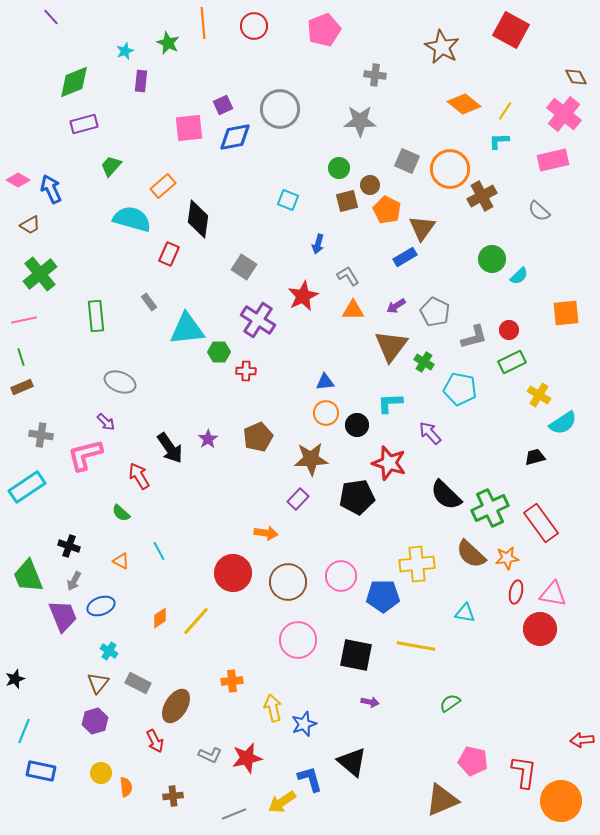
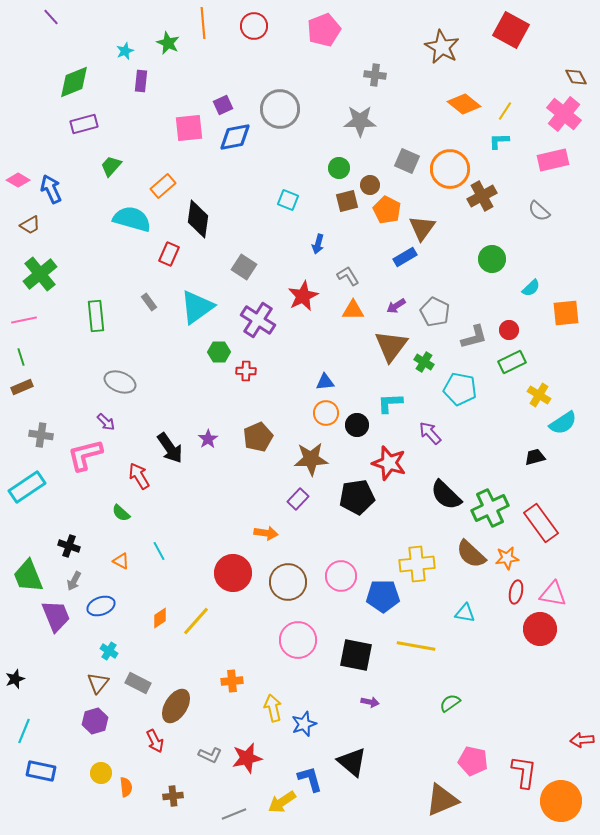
cyan semicircle at (519, 276): moved 12 px right, 12 px down
cyan triangle at (187, 329): moved 10 px right, 22 px up; rotated 30 degrees counterclockwise
purple trapezoid at (63, 616): moved 7 px left
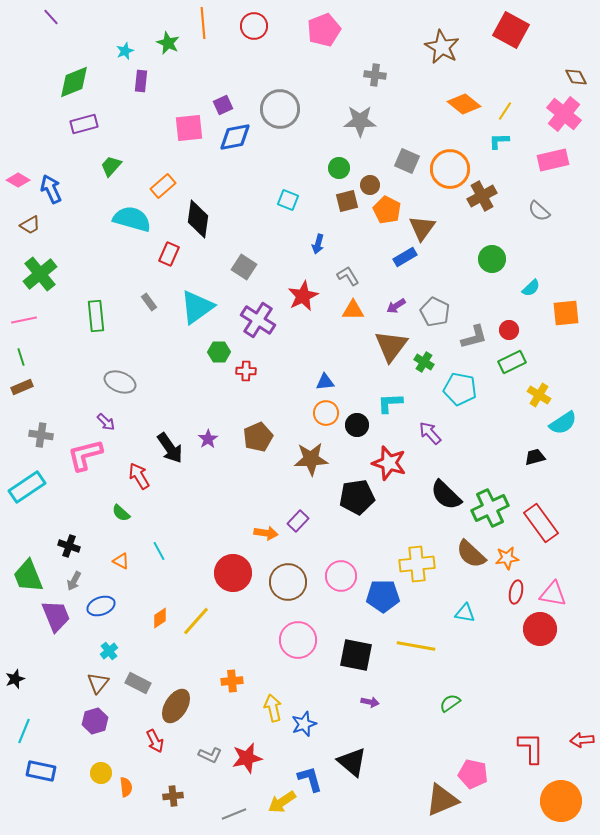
purple rectangle at (298, 499): moved 22 px down
cyan cross at (109, 651): rotated 18 degrees clockwise
pink pentagon at (473, 761): moved 13 px down
red L-shape at (524, 772): moved 7 px right, 24 px up; rotated 8 degrees counterclockwise
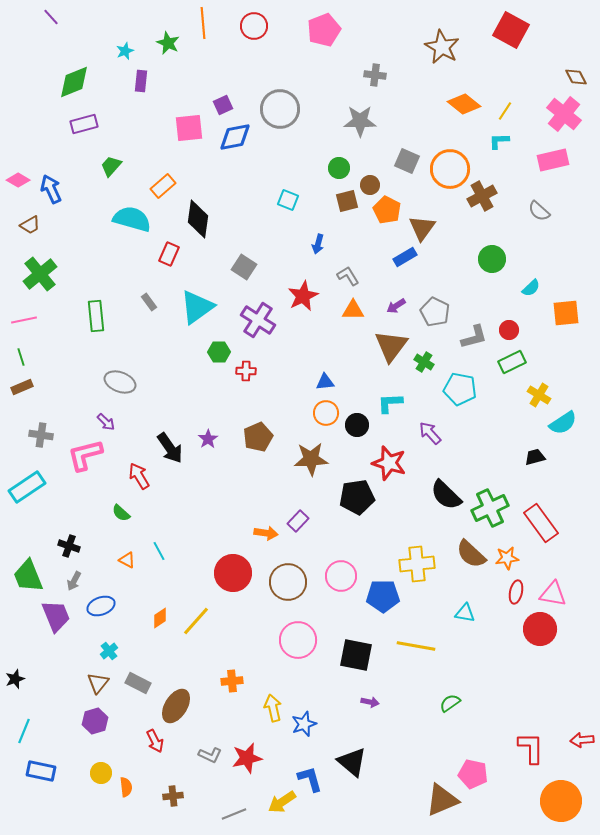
orange triangle at (121, 561): moved 6 px right, 1 px up
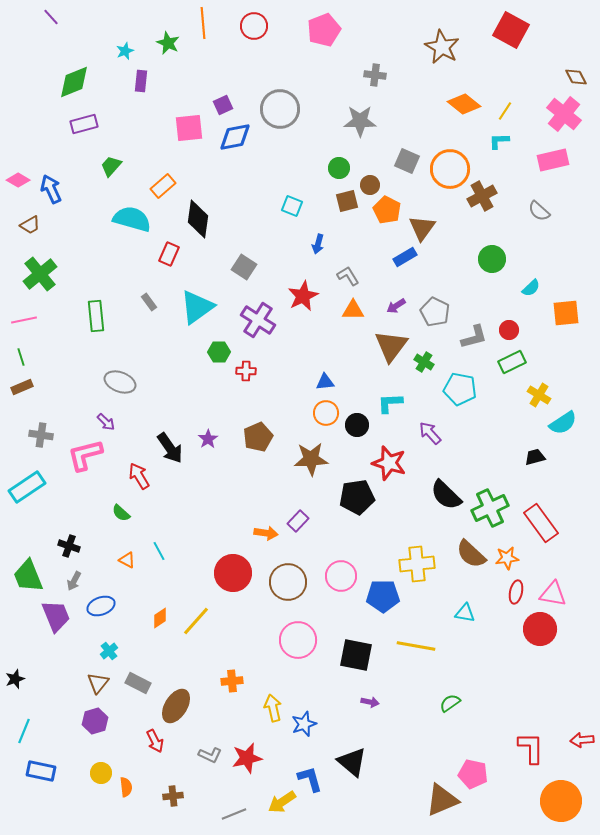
cyan square at (288, 200): moved 4 px right, 6 px down
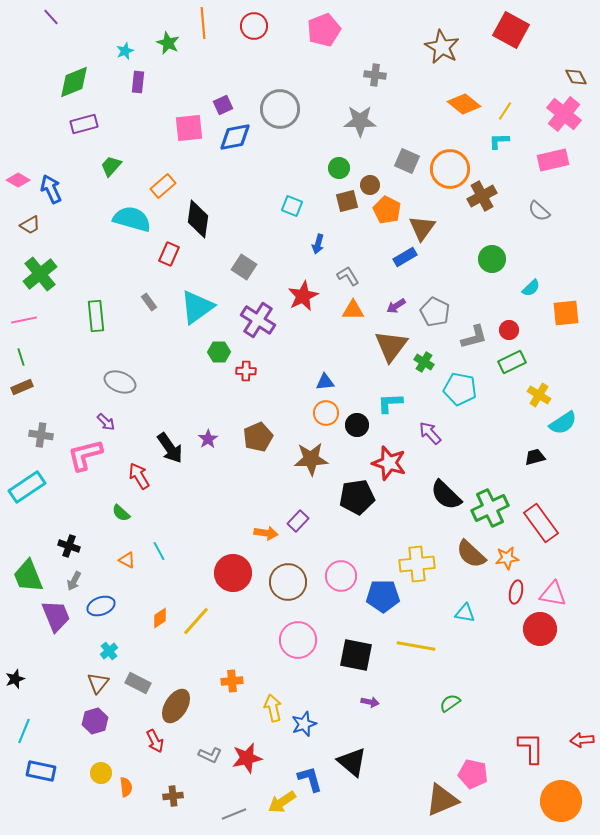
purple rectangle at (141, 81): moved 3 px left, 1 px down
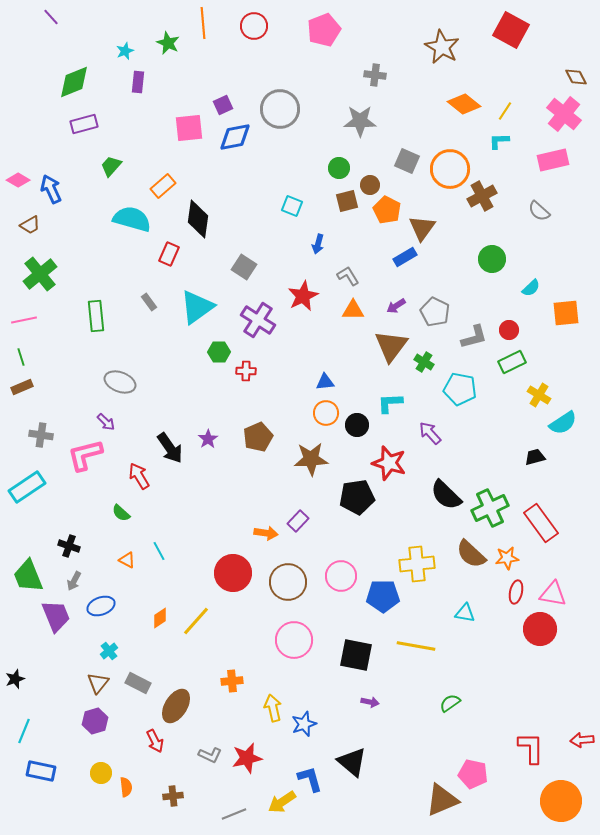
pink circle at (298, 640): moved 4 px left
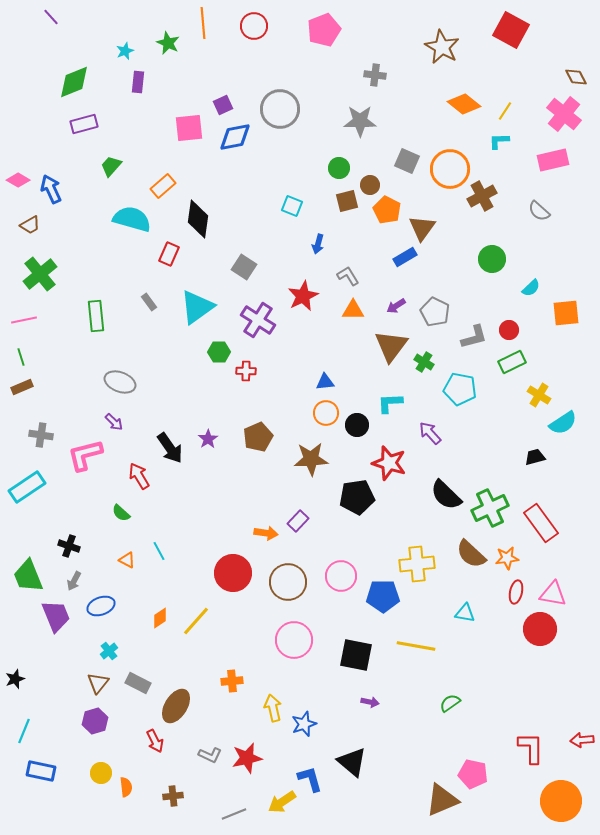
purple arrow at (106, 422): moved 8 px right
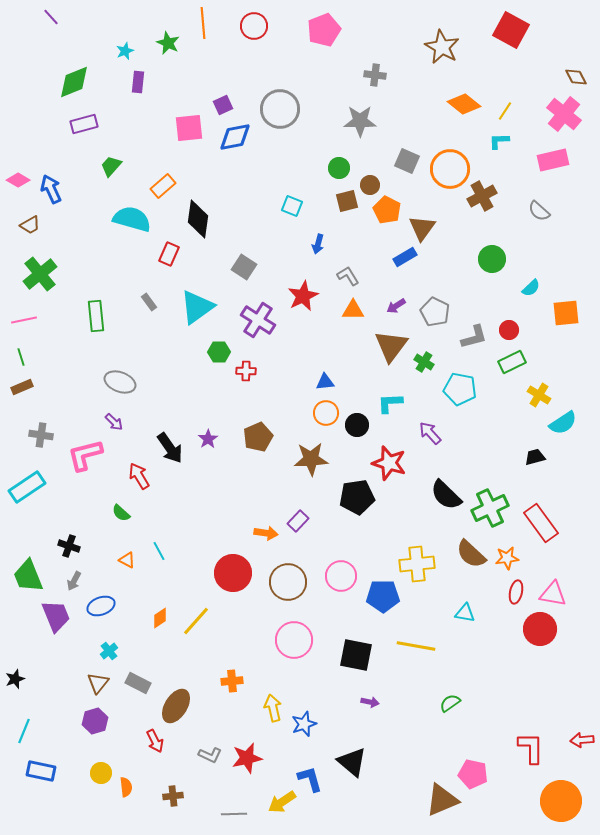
gray line at (234, 814): rotated 20 degrees clockwise
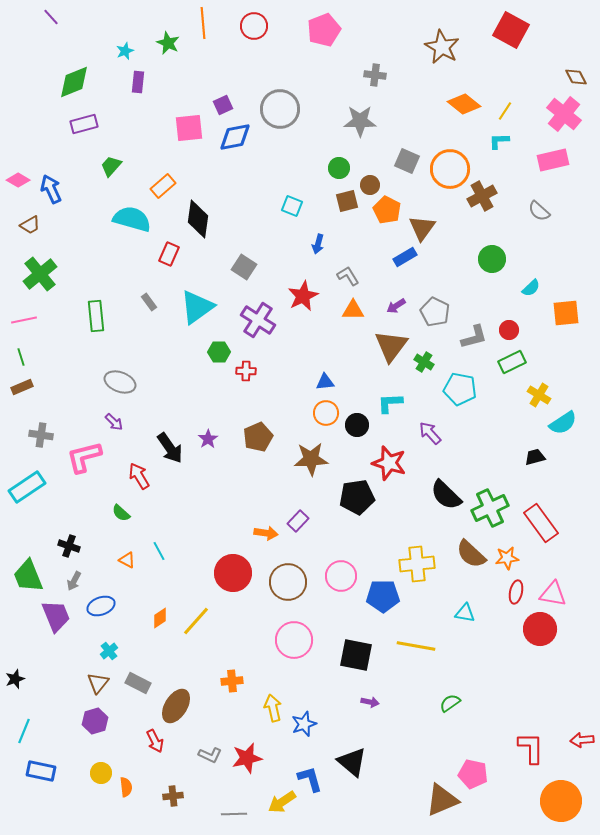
pink L-shape at (85, 455): moved 1 px left, 2 px down
